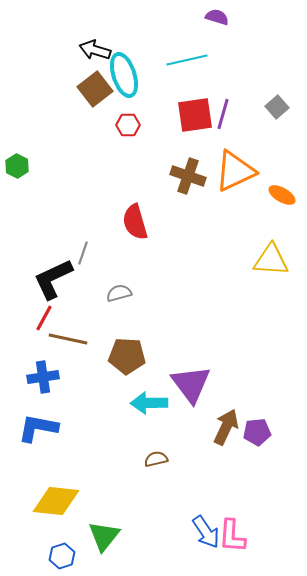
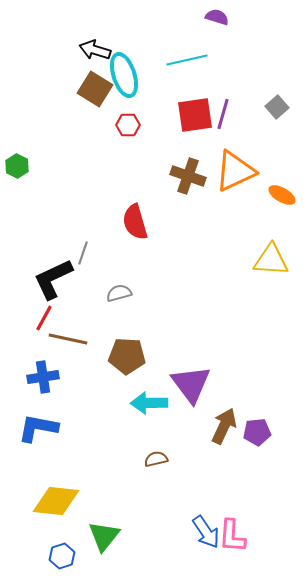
brown square: rotated 20 degrees counterclockwise
brown arrow: moved 2 px left, 1 px up
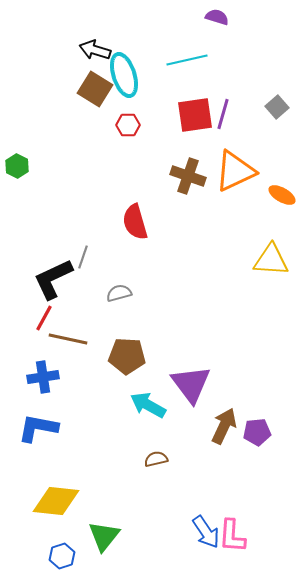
gray line: moved 4 px down
cyan arrow: moved 1 px left, 2 px down; rotated 30 degrees clockwise
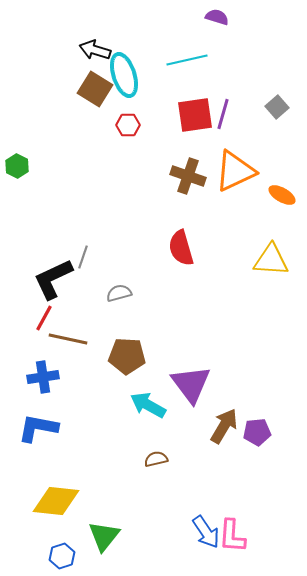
red semicircle: moved 46 px right, 26 px down
brown arrow: rotated 6 degrees clockwise
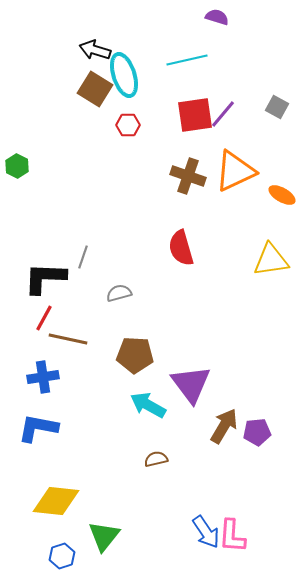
gray square: rotated 20 degrees counterclockwise
purple line: rotated 24 degrees clockwise
yellow triangle: rotated 12 degrees counterclockwise
black L-shape: moved 8 px left, 1 px up; rotated 27 degrees clockwise
brown pentagon: moved 8 px right, 1 px up
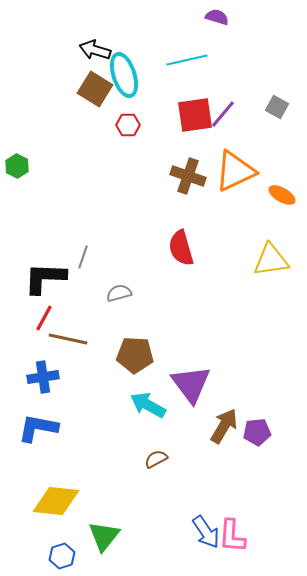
brown semicircle: rotated 15 degrees counterclockwise
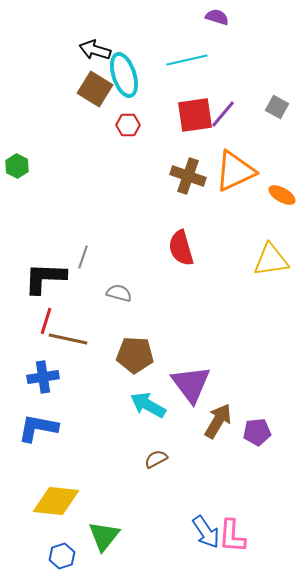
gray semicircle: rotated 30 degrees clockwise
red line: moved 2 px right, 3 px down; rotated 12 degrees counterclockwise
brown arrow: moved 6 px left, 5 px up
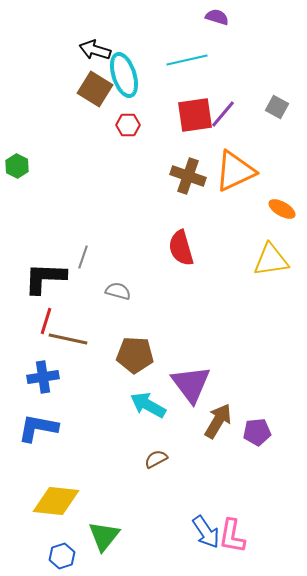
orange ellipse: moved 14 px down
gray semicircle: moved 1 px left, 2 px up
pink L-shape: rotated 6 degrees clockwise
